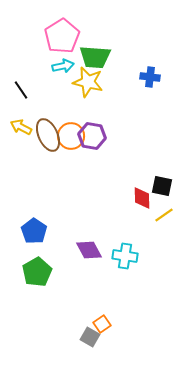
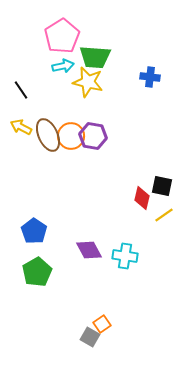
purple hexagon: moved 1 px right
red diamond: rotated 15 degrees clockwise
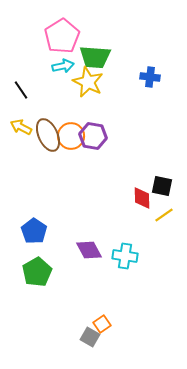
yellow star: rotated 12 degrees clockwise
red diamond: rotated 15 degrees counterclockwise
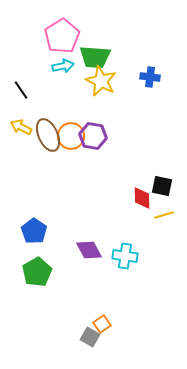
yellow star: moved 13 px right, 1 px up
yellow line: rotated 18 degrees clockwise
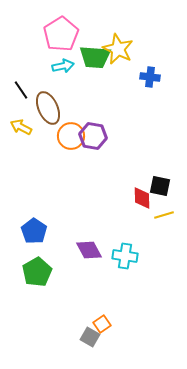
pink pentagon: moved 1 px left, 2 px up
yellow star: moved 17 px right, 32 px up
brown ellipse: moved 27 px up
black square: moved 2 px left
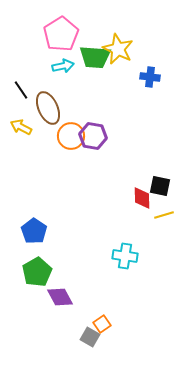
purple diamond: moved 29 px left, 47 px down
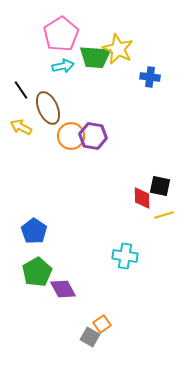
purple diamond: moved 3 px right, 8 px up
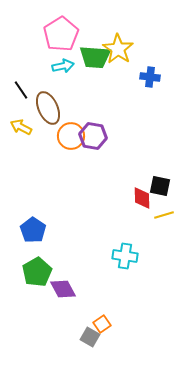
yellow star: rotated 8 degrees clockwise
blue pentagon: moved 1 px left, 1 px up
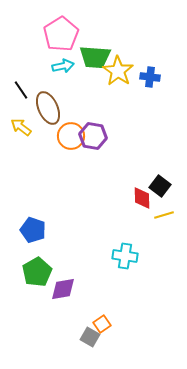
yellow star: moved 22 px down
yellow arrow: rotated 10 degrees clockwise
black square: rotated 25 degrees clockwise
blue pentagon: rotated 15 degrees counterclockwise
purple diamond: rotated 72 degrees counterclockwise
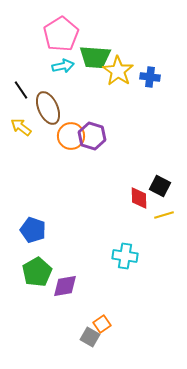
purple hexagon: moved 1 px left; rotated 8 degrees clockwise
black square: rotated 10 degrees counterclockwise
red diamond: moved 3 px left
purple diamond: moved 2 px right, 3 px up
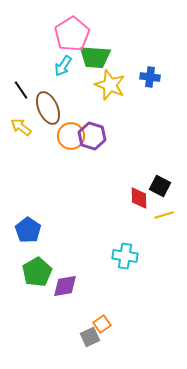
pink pentagon: moved 11 px right
cyan arrow: rotated 135 degrees clockwise
yellow star: moved 8 px left, 14 px down; rotated 12 degrees counterclockwise
blue pentagon: moved 5 px left; rotated 15 degrees clockwise
gray square: rotated 36 degrees clockwise
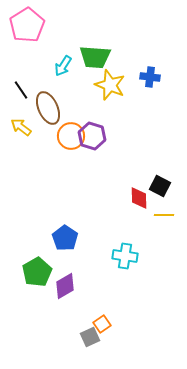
pink pentagon: moved 45 px left, 9 px up
yellow line: rotated 18 degrees clockwise
blue pentagon: moved 37 px right, 8 px down
purple diamond: rotated 20 degrees counterclockwise
